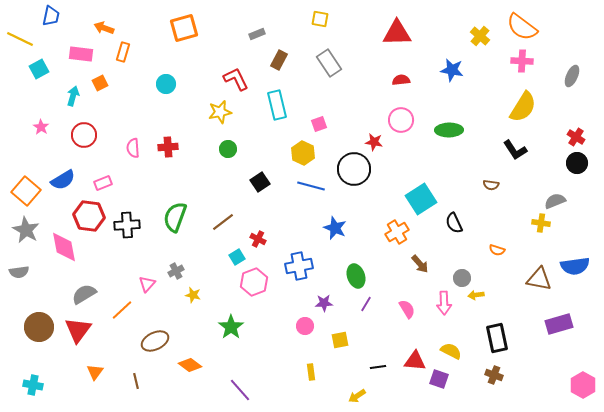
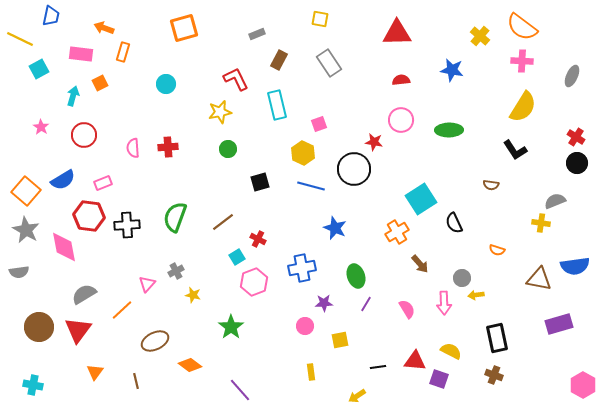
black square at (260, 182): rotated 18 degrees clockwise
blue cross at (299, 266): moved 3 px right, 2 px down
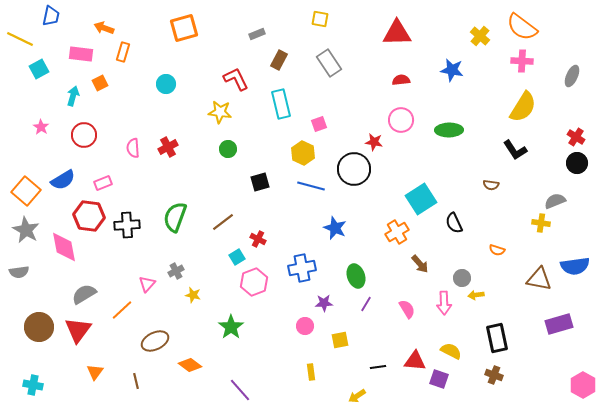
cyan rectangle at (277, 105): moved 4 px right, 1 px up
yellow star at (220, 112): rotated 20 degrees clockwise
red cross at (168, 147): rotated 24 degrees counterclockwise
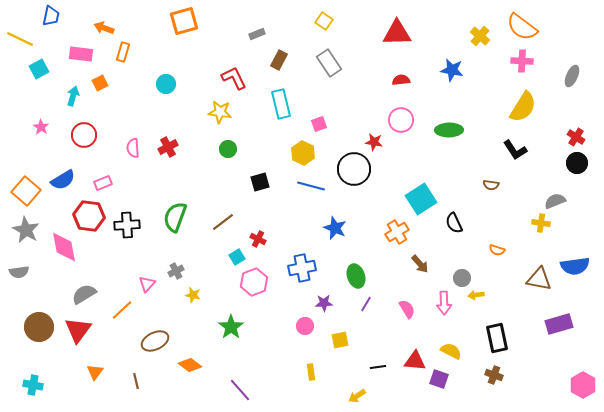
yellow square at (320, 19): moved 4 px right, 2 px down; rotated 24 degrees clockwise
orange square at (184, 28): moved 7 px up
red L-shape at (236, 79): moved 2 px left, 1 px up
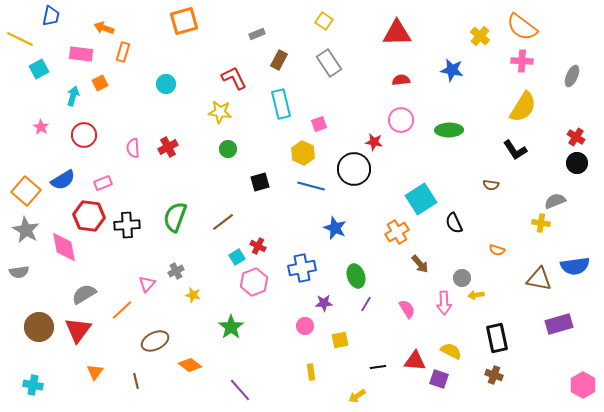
red cross at (258, 239): moved 7 px down
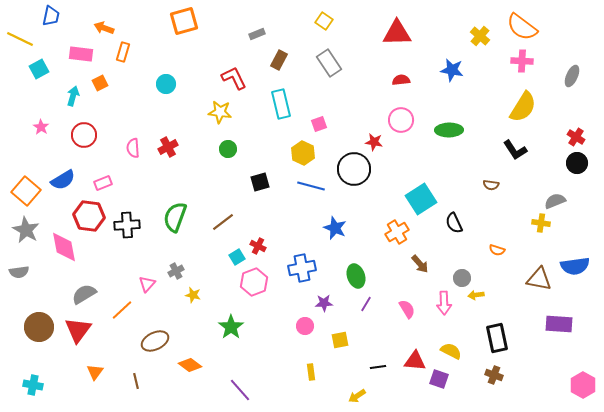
purple rectangle at (559, 324): rotated 20 degrees clockwise
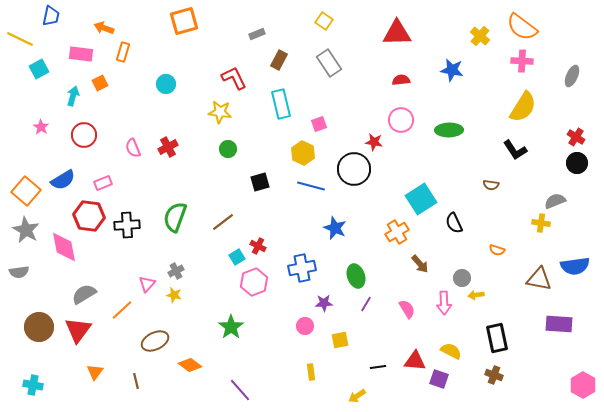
pink semicircle at (133, 148): rotated 18 degrees counterclockwise
yellow star at (193, 295): moved 19 px left
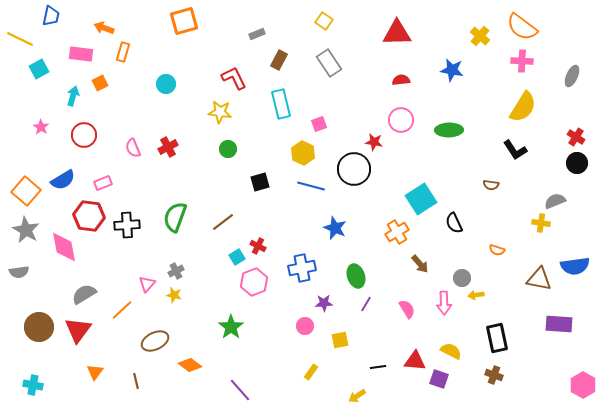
yellow rectangle at (311, 372): rotated 42 degrees clockwise
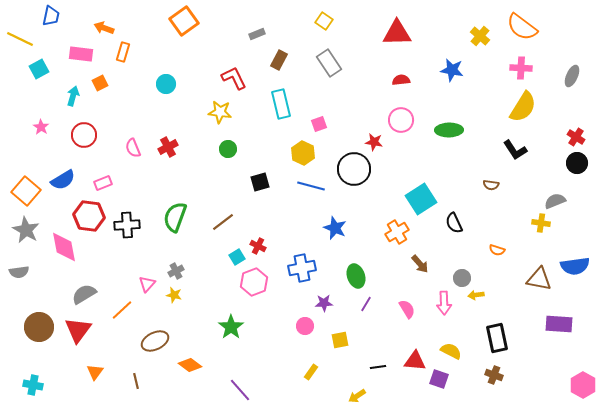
orange square at (184, 21): rotated 20 degrees counterclockwise
pink cross at (522, 61): moved 1 px left, 7 px down
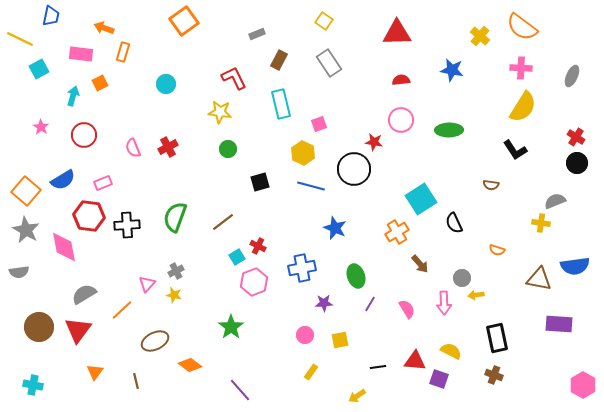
purple line at (366, 304): moved 4 px right
pink circle at (305, 326): moved 9 px down
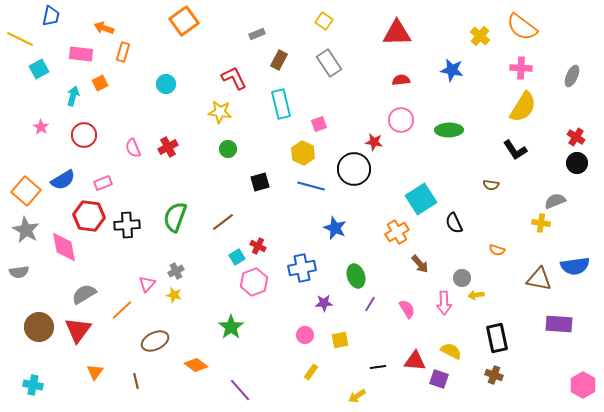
orange diamond at (190, 365): moved 6 px right
